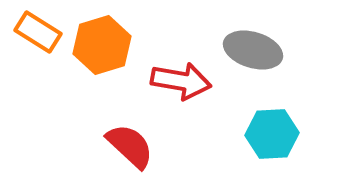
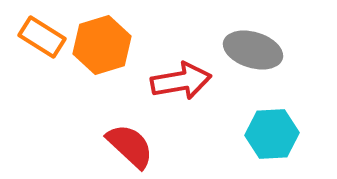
orange rectangle: moved 4 px right, 5 px down
red arrow: rotated 20 degrees counterclockwise
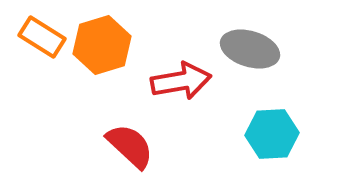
gray ellipse: moved 3 px left, 1 px up
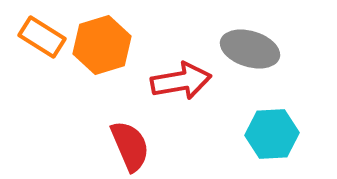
red semicircle: rotated 24 degrees clockwise
